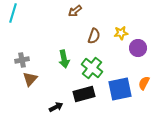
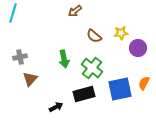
brown semicircle: rotated 112 degrees clockwise
gray cross: moved 2 px left, 3 px up
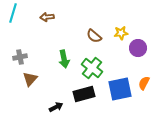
brown arrow: moved 28 px left, 6 px down; rotated 32 degrees clockwise
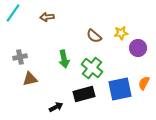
cyan line: rotated 18 degrees clockwise
brown triangle: rotated 35 degrees clockwise
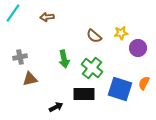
blue square: rotated 30 degrees clockwise
black rectangle: rotated 15 degrees clockwise
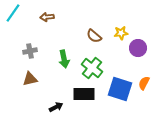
gray cross: moved 10 px right, 6 px up
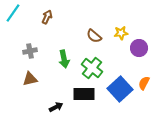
brown arrow: rotated 120 degrees clockwise
purple circle: moved 1 px right
blue square: rotated 30 degrees clockwise
